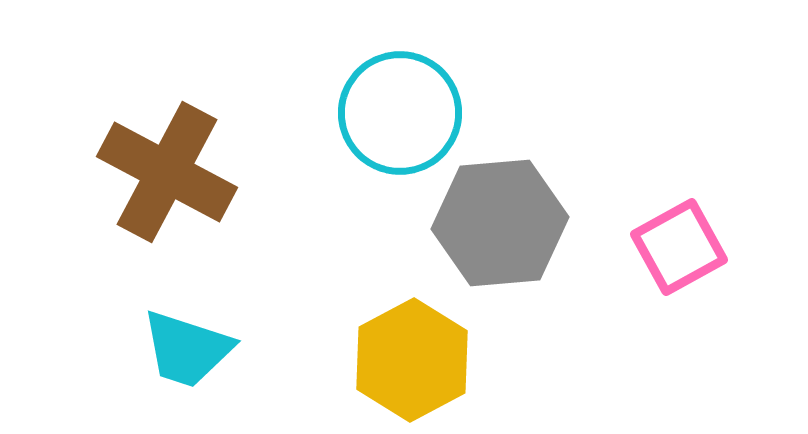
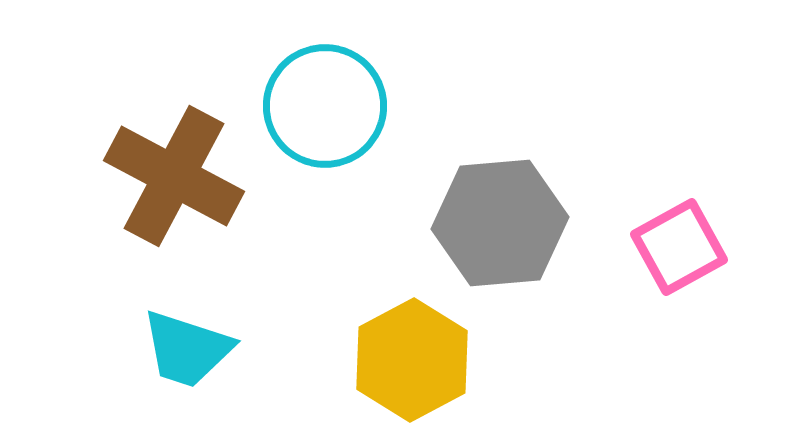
cyan circle: moved 75 px left, 7 px up
brown cross: moved 7 px right, 4 px down
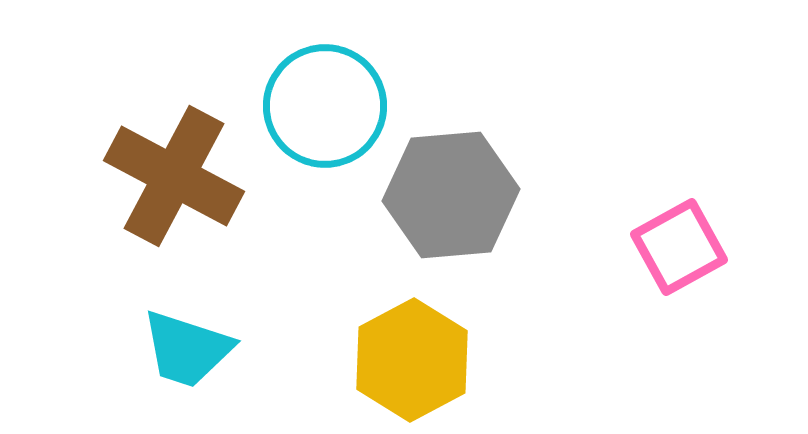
gray hexagon: moved 49 px left, 28 px up
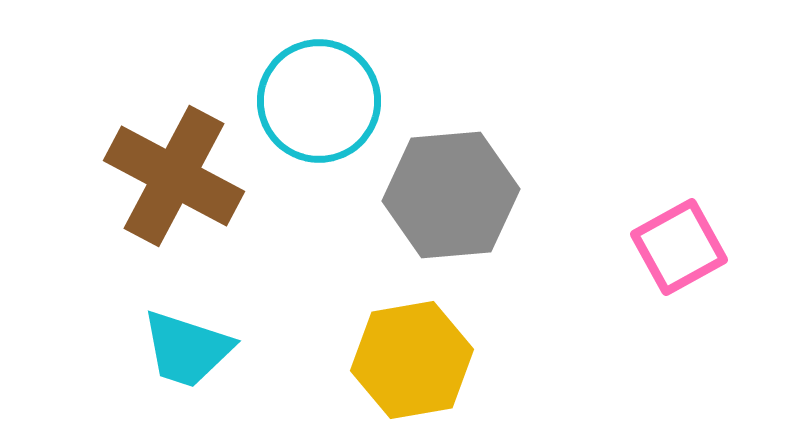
cyan circle: moved 6 px left, 5 px up
yellow hexagon: rotated 18 degrees clockwise
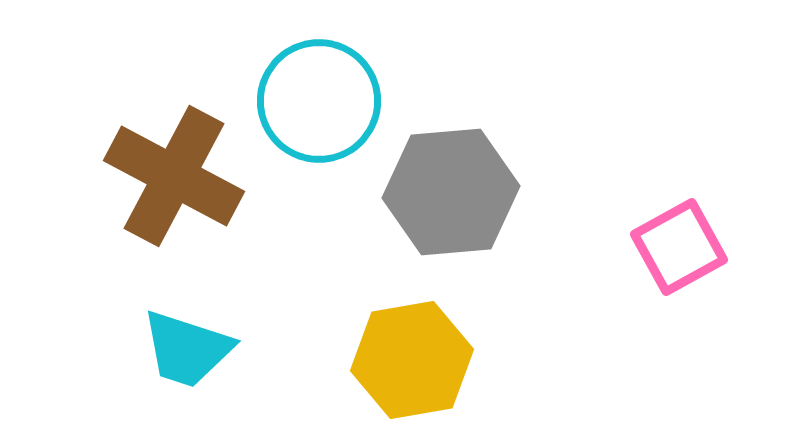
gray hexagon: moved 3 px up
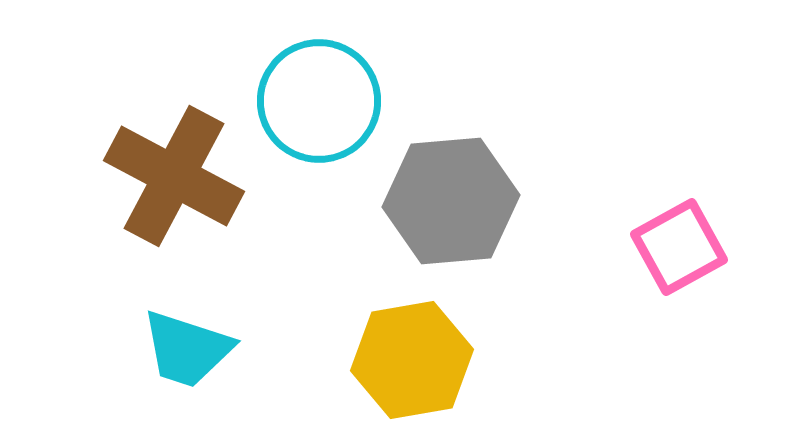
gray hexagon: moved 9 px down
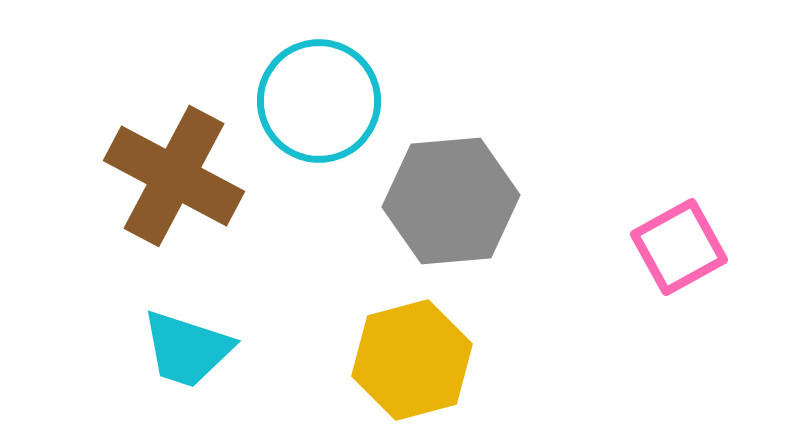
yellow hexagon: rotated 5 degrees counterclockwise
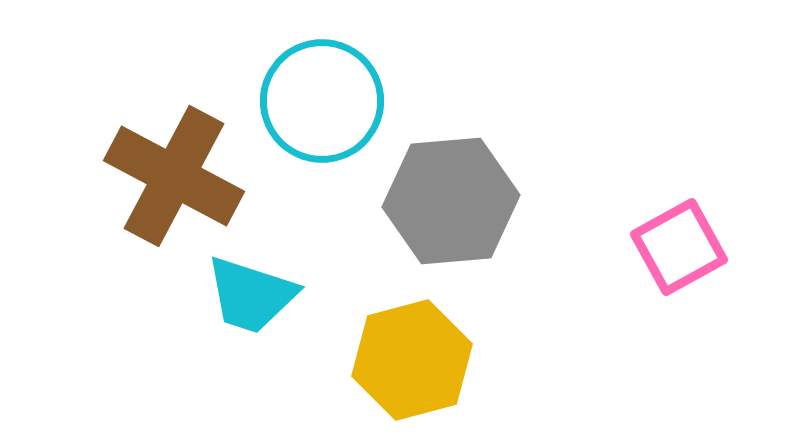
cyan circle: moved 3 px right
cyan trapezoid: moved 64 px right, 54 px up
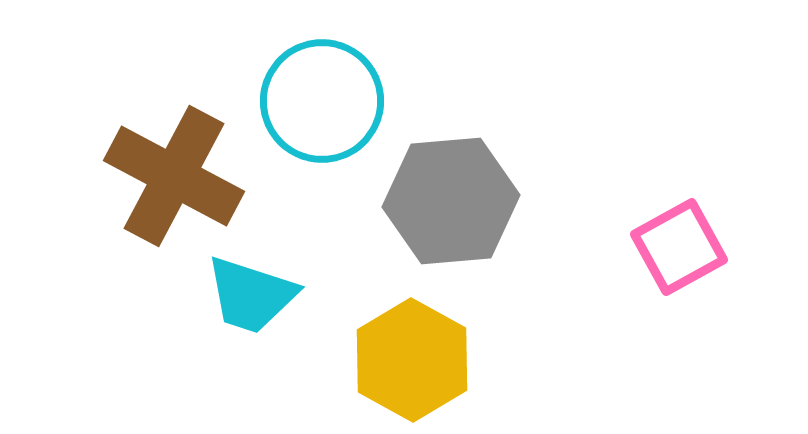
yellow hexagon: rotated 16 degrees counterclockwise
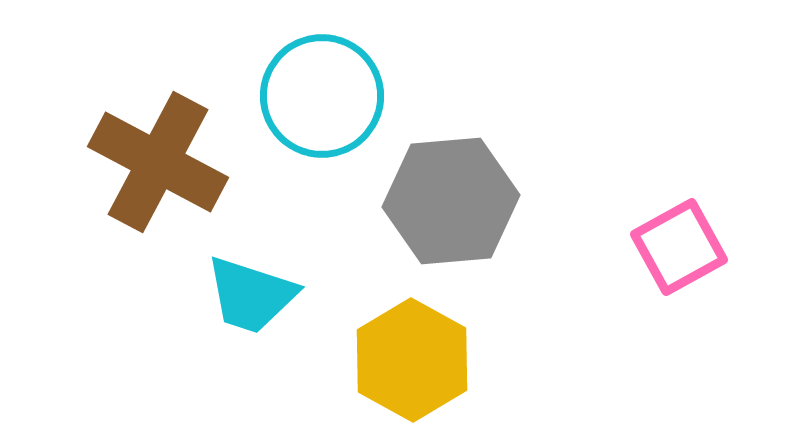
cyan circle: moved 5 px up
brown cross: moved 16 px left, 14 px up
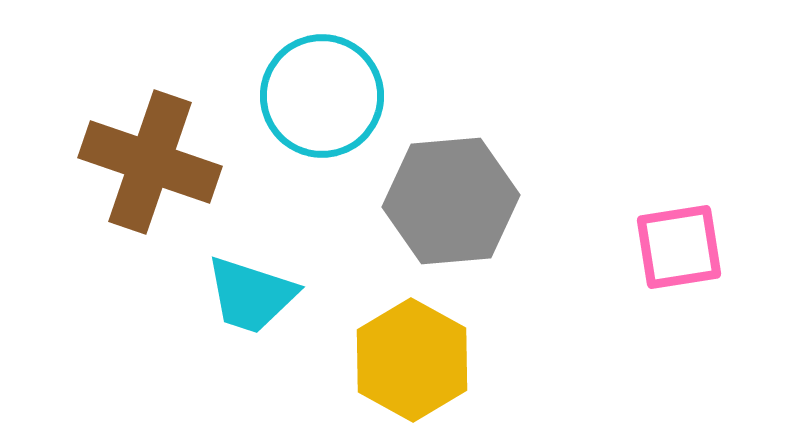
brown cross: moved 8 px left; rotated 9 degrees counterclockwise
pink square: rotated 20 degrees clockwise
